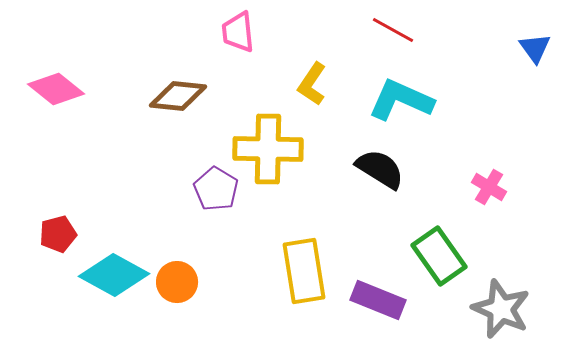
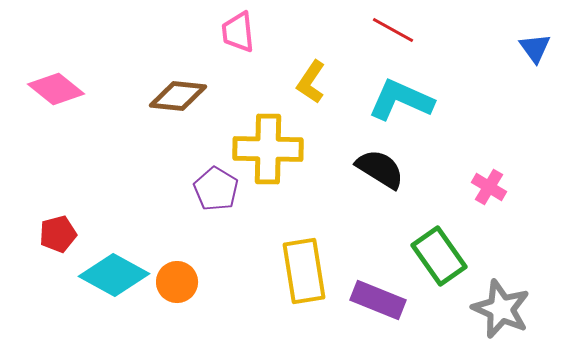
yellow L-shape: moved 1 px left, 2 px up
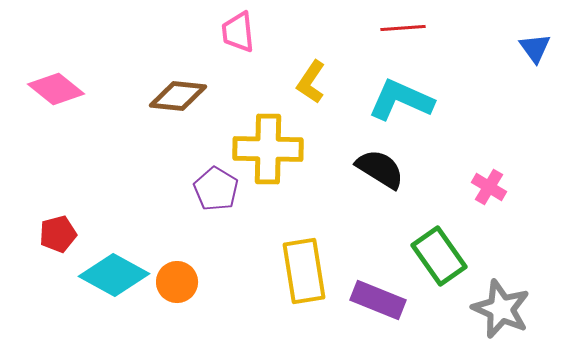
red line: moved 10 px right, 2 px up; rotated 33 degrees counterclockwise
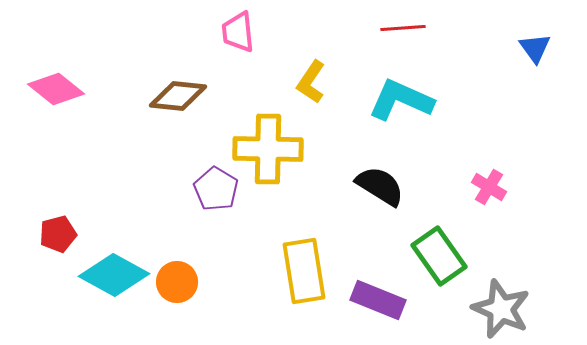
black semicircle: moved 17 px down
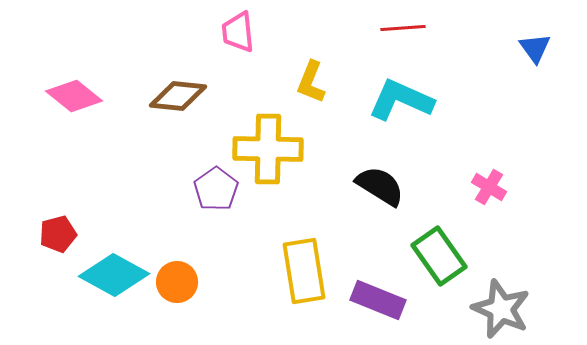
yellow L-shape: rotated 12 degrees counterclockwise
pink diamond: moved 18 px right, 7 px down
purple pentagon: rotated 6 degrees clockwise
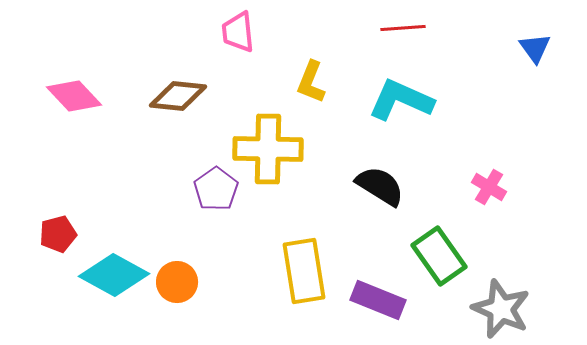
pink diamond: rotated 8 degrees clockwise
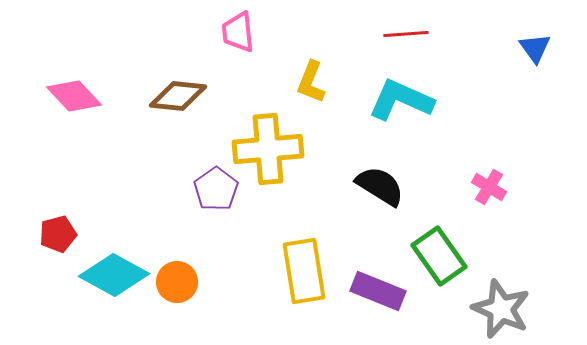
red line: moved 3 px right, 6 px down
yellow cross: rotated 6 degrees counterclockwise
purple rectangle: moved 9 px up
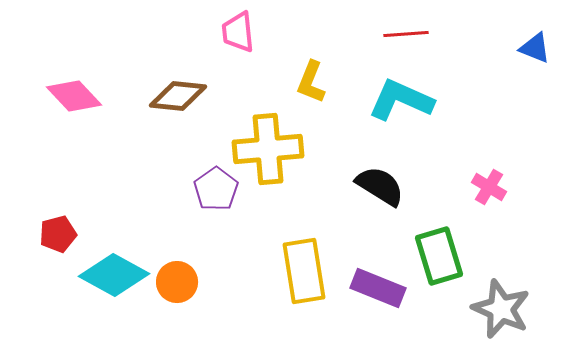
blue triangle: rotated 32 degrees counterclockwise
green rectangle: rotated 18 degrees clockwise
purple rectangle: moved 3 px up
